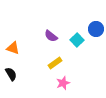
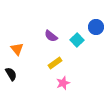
blue circle: moved 2 px up
orange triangle: moved 4 px right, 1 px down; rotated 32 degrees clockwise
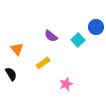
cyan square: moved 1 px right
yellow rectangle: moved 12 px left
pink star: moved 3 px right, 1 px down
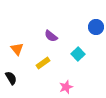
cyan square: moved 14 px down
black semicircle: moved 4 px down
pink star: moved 3 px down
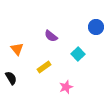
yellow rectangle: moved 1 px right, 4 px down
